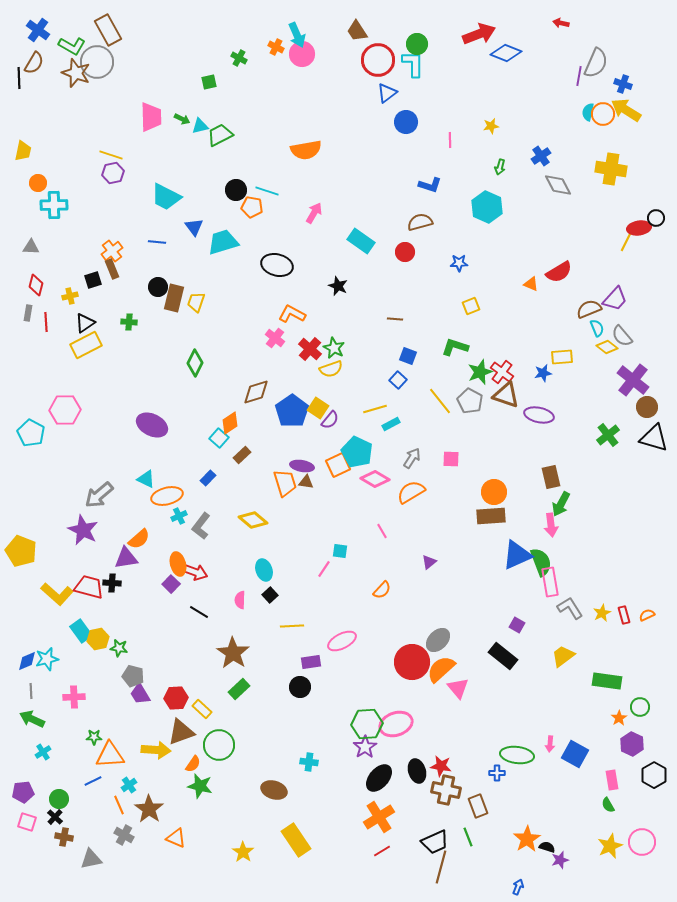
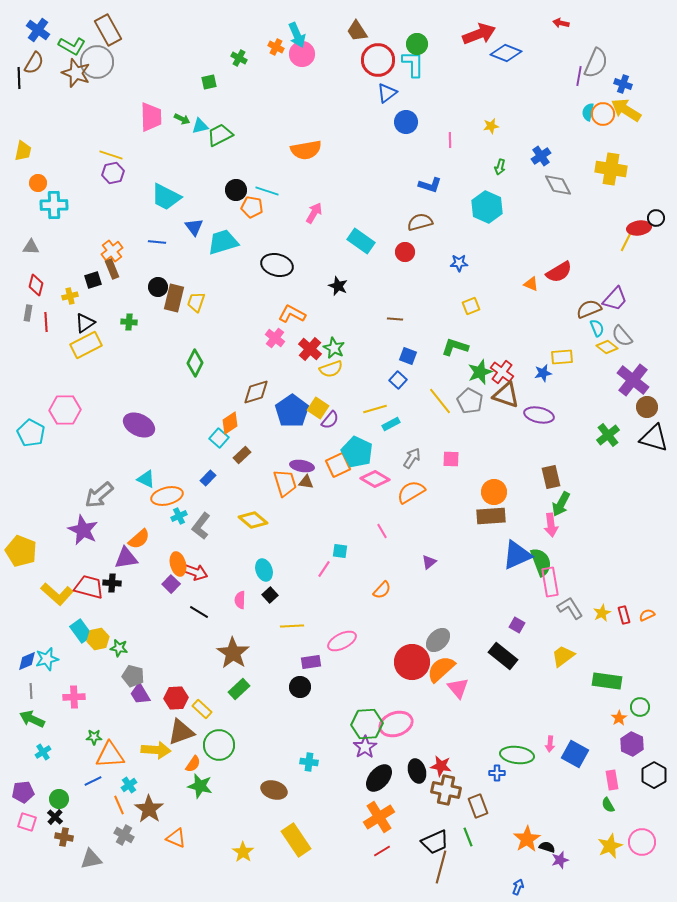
purple ellipse at (152, 425): moved 13 px left
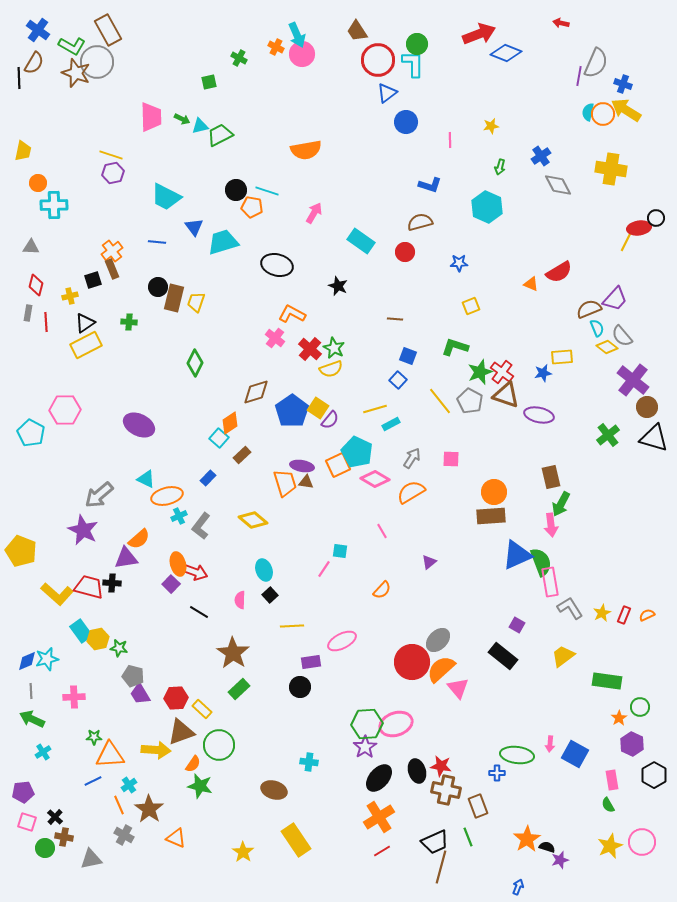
red rectangle at (624, 615): rotated 36 degrees clockwise
green circle at (59, 799): moved 14 px left, 49 px down
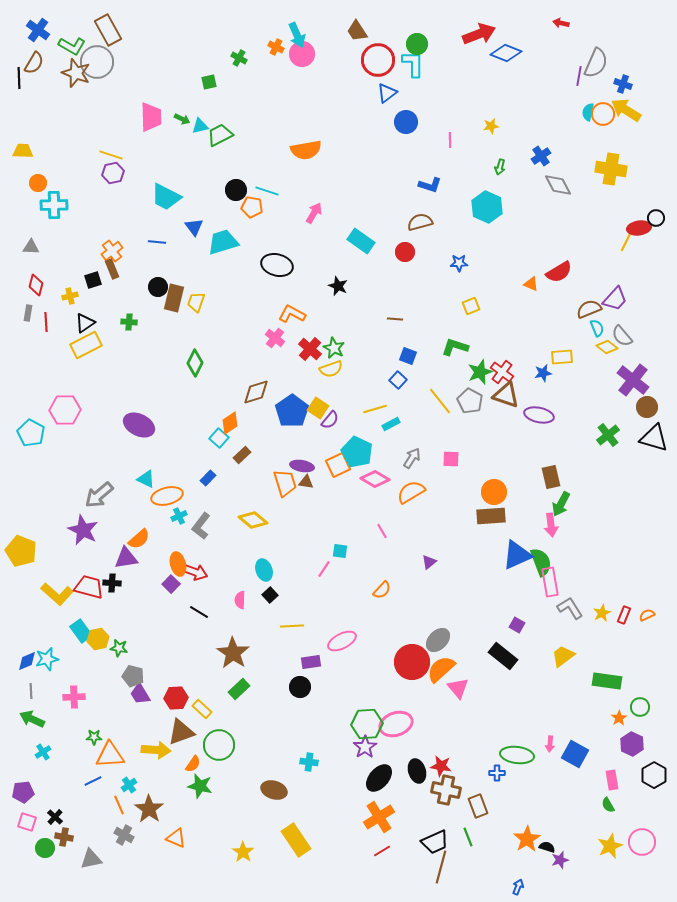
yellow trapezoid at (23, 151): rotated 100 degrees counterclockwise
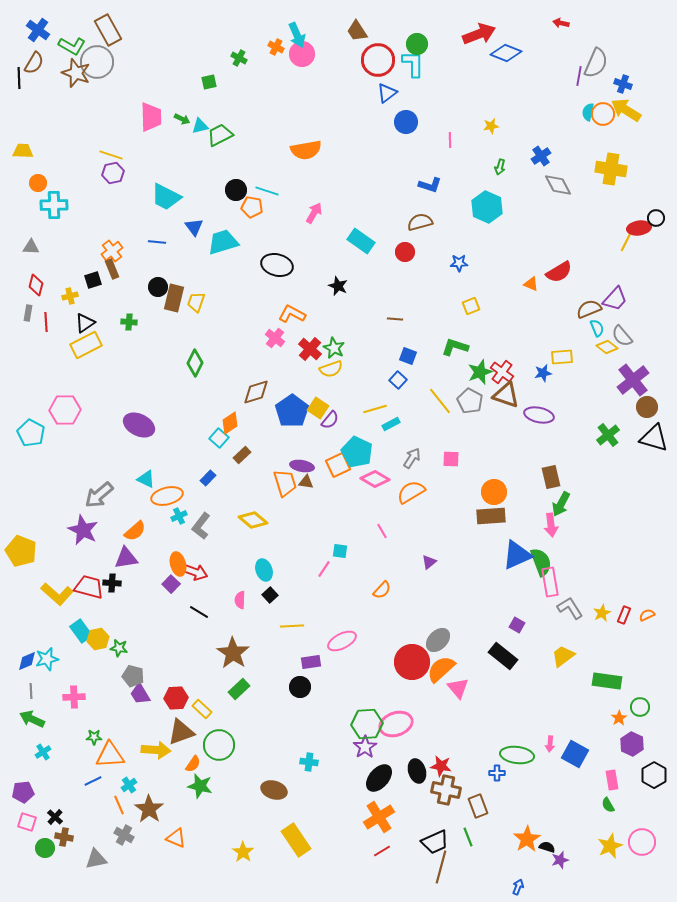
purple cross at (633, 380): rotated 12 degrees clockwise
orange semicircle at (139, 539): moved 4 px left, 8 px up
gray triangle at (91, 859): moved 5 px right
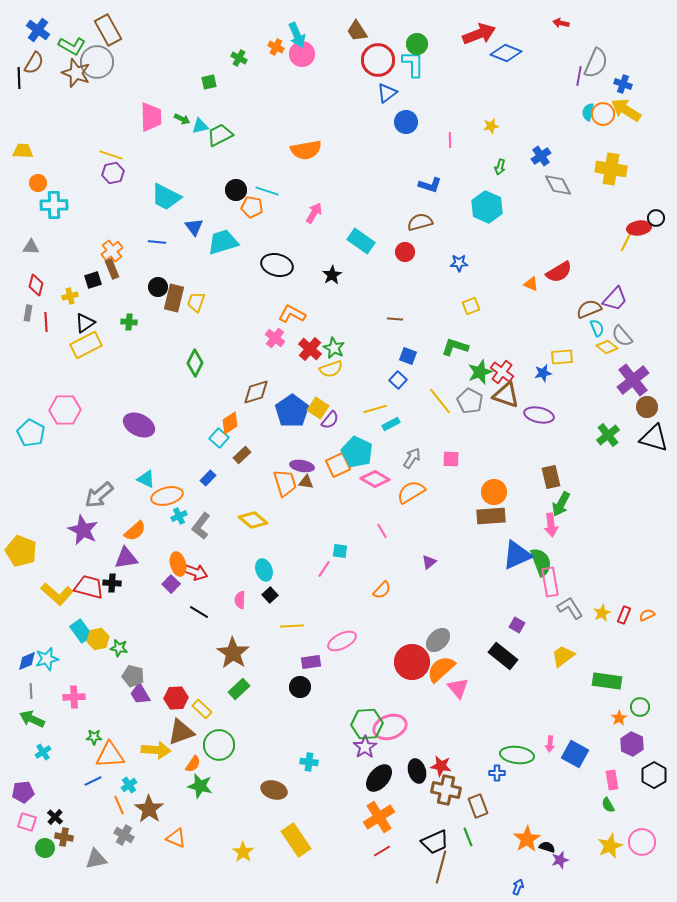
black star at (338, 286): moved 6 px left, 11 px up; rotated 18 degrees clockwise
pink ellipse at (396, 724): moved 6 px left, 3 px down
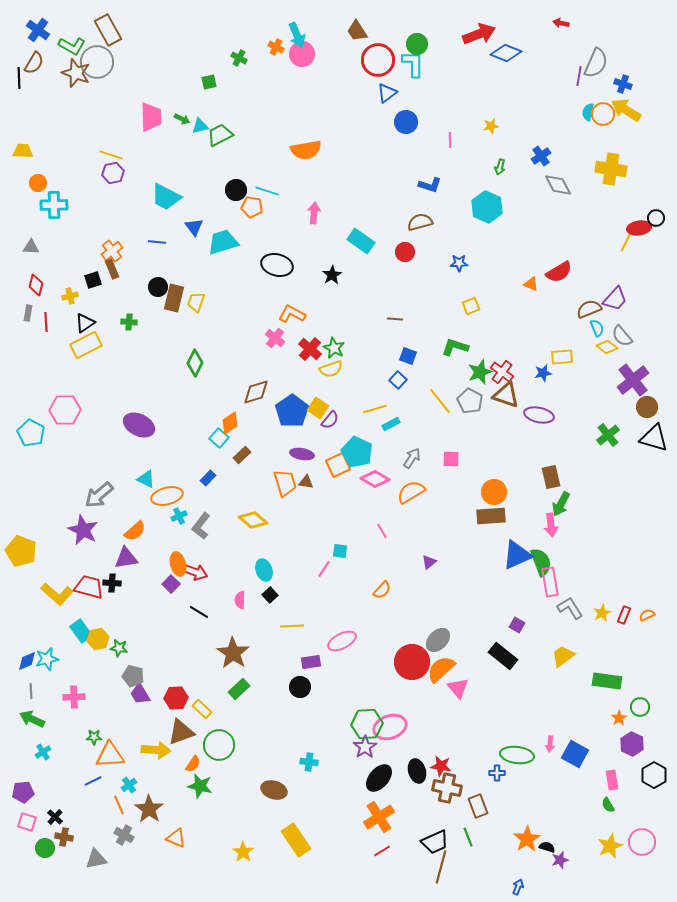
pink arrow at (314, 213): rotated 25 degrees counterclockwise
purple ellipse at (302, 466): moved 12 px up
brown cross at (446, 790): moved 1 px right, 2 px up
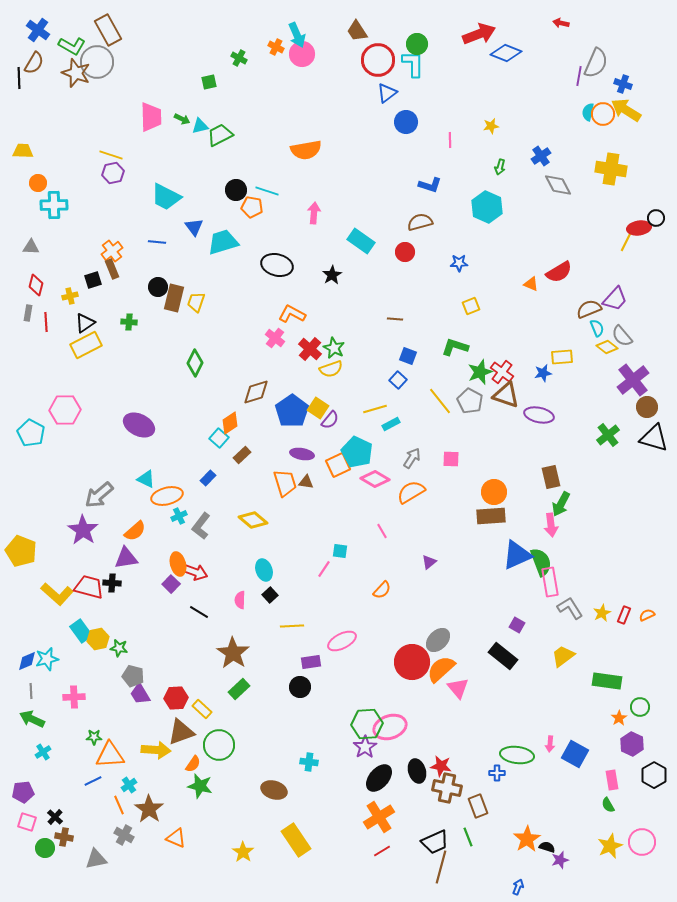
purple star at (83, 530): rotated 8 degrees clockwise
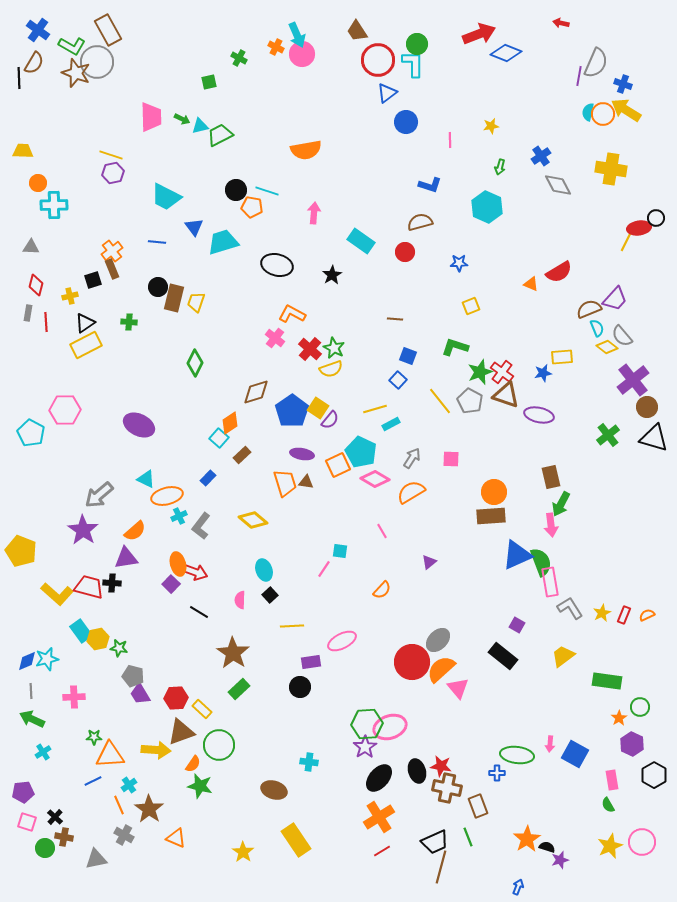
cyan pentagon at (357, 452): moved 4 px right
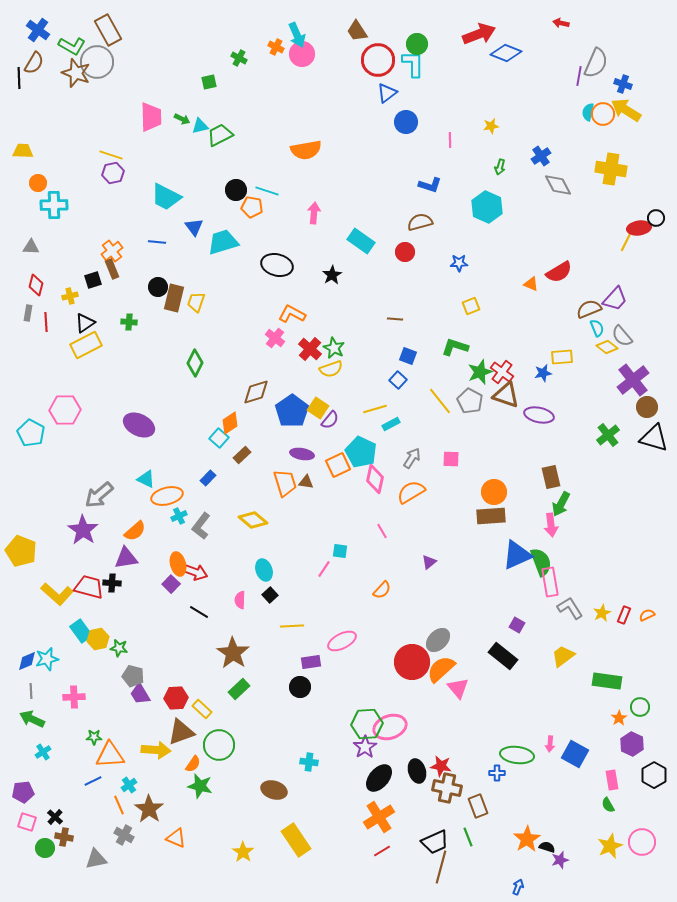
pink diamond at (375, 479): rotated 72 degrees clockwise
